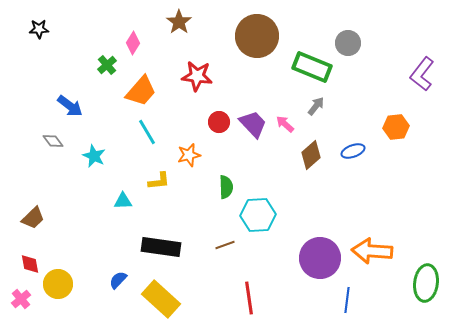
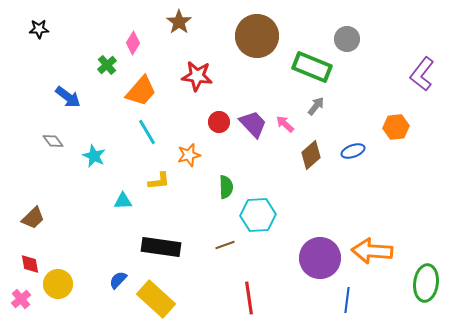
gray circle: moved 1 px left, 4 px up
blue arrow: moved 2 px left, 9 px up
yellow rectangle: moved 5 px left
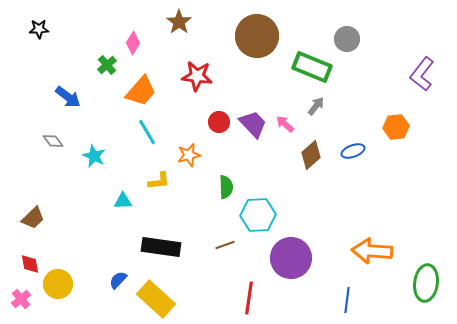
purple circle: moved 29 px left
red line: rotated 16 degrees clockwise
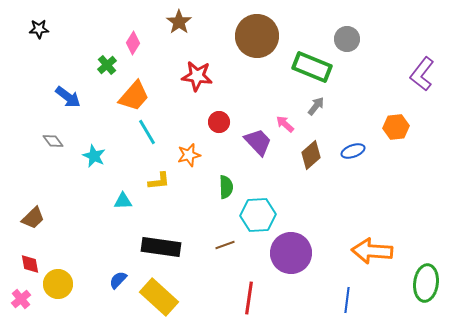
orange trapezoid: moved 7 px left, 5 px down
purple trapezoid: moved 5 px right, 18 px down
purple circle: moved 5 px up
yellow rectangle: moved 3 px right, 2 px up
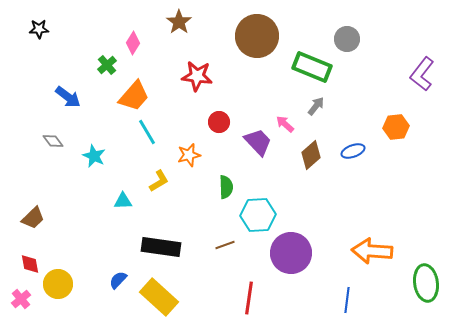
yellow L-shape: rotated 25 degrees counterclockwise
green ellipse: rotated 15 degrees counterclockwise
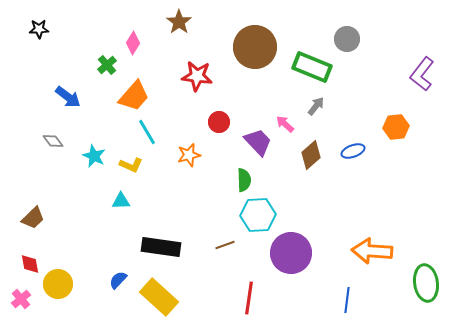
brown circle: moved 2 px left, 11 px down
yellow L-shape: moved 28 px left, 16 px up; rotated 55 degrees clockwise
green semicircle: moved 18 px right, 7 px up
cyan triangle: moved 2 px left
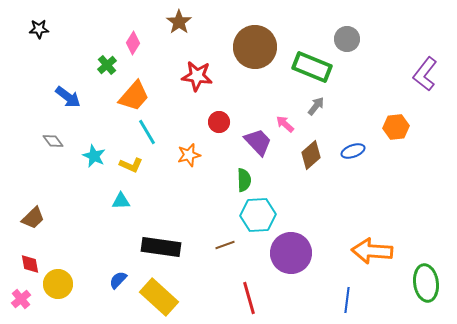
purple L-shape: moved 3 px right
red line: rotated 24 degrees counterclockwise
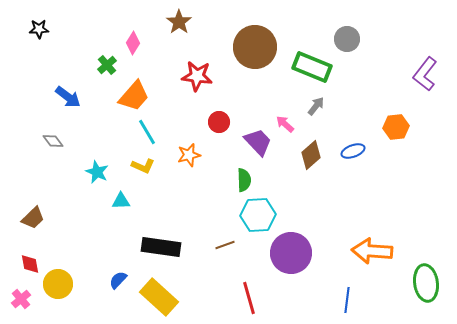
cyan star: moved 3 px right, 16 px down
yellow L-shape: moved 12 px right, 1 px down
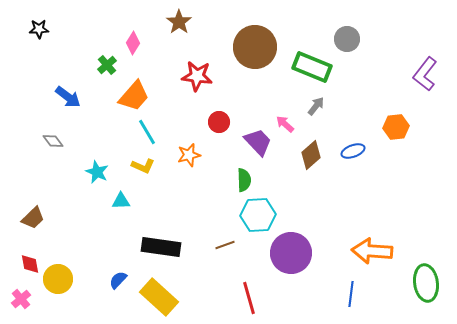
yellow circle: moved 5 px up
blue line: moved 4 px right, 6 px up
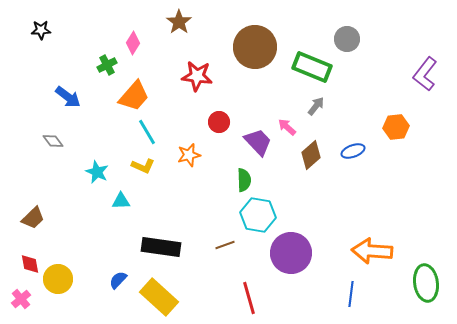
black star: moved 2 px right, 1 px down
green cross: rotated 12 degrees clockwise
pink arrow: moved 2 px right, 3 px down
cyan hexagon: rotated 12 degrees clockwise
